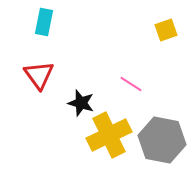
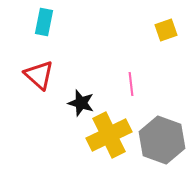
red triangle: rotated 12 degrees counterclockwise
pink line: rotated 50 degrees clockwise
gray hexagon: rotated 9 degrees clockwise
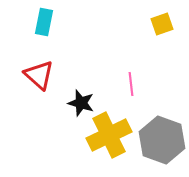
yellow square: moved 4 px left, 6 px up
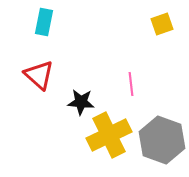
black star: moved 1 px up; rotated 12 degrees counterclockwise
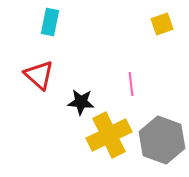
cyan rectangle: moved 6 px right
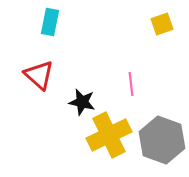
black star: moved 1 px right; rotated 8 degrees clockwise
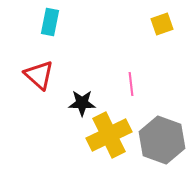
black star: moved 1 px down; rotated 12 degrees counterclockwise
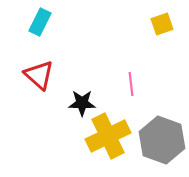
cyan rectangle: moved 10 px left; rotated 16 degrees clockwise
yellow cross: moved 1 px left, 1 px down
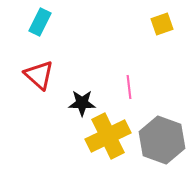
pink line: moved 2 px left, 3 px down
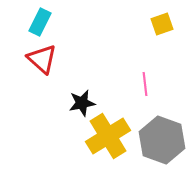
red triangle: moved 3 px right, 16 px up
pink line: moved 16 px right, 3 px up
black star: rotated 12 degrees counterclockwise
yellow cross: rotated 6 degrees counterclockwise
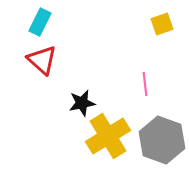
red triangle: moved 1 px down
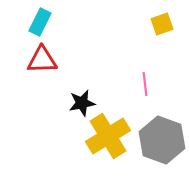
red triangle: rotated 44 degrees counterclockwise
